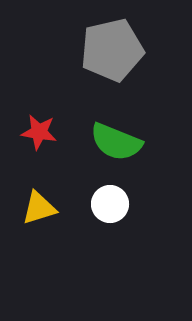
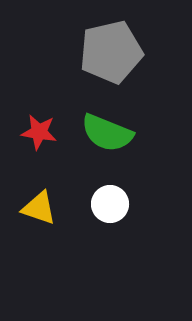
gray pentagon: moved 1 px left, 2 px down
green semicircle: moved 9 px left, 9 px up
yellow triangle: rotated 36 degrees clockwise
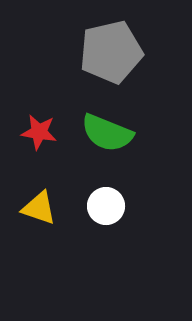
white circle: moved 4 px left, 2 px down
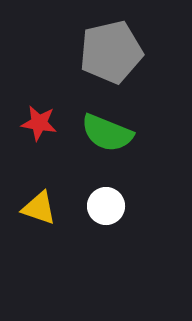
red star: moved 9 px up
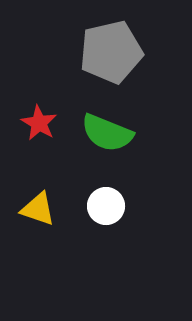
red star: rotated 21 degrees clockwise
yellow triangle: moved 1 px left, 1 px down
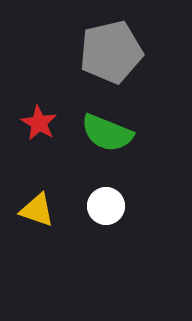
yellow triangle: moved 1 px left, 1 px down
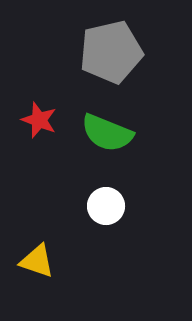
red star: moved 3 px up; rotated 9 degrees counterclockwise
yellow triangle: moved 51 px down
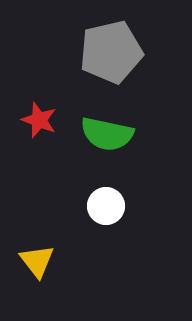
green semicircle: moved 1 px down; rotated 10 degrees counterclockwise
yellow triangle: rotated 33 degrees clockwise
